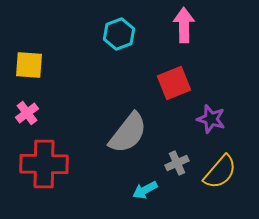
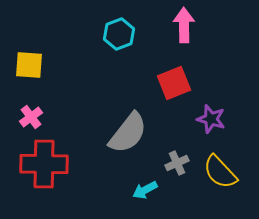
pink cross: moved 4 px right, 4 px down
yellow semicircle: rotated 96 degrees clockwise
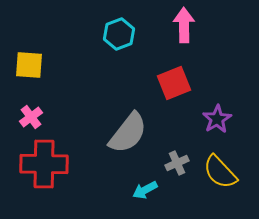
purple star: moved 6 px right; rotated 24 degrees clockwise
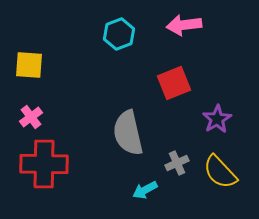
pink arrow: rotated 96 degrees counterclockwise
gray semicircle: rotated 129 degrees clockwise
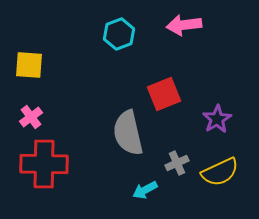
red square: moved 10 px left, 11 px down
yellow semicircle: rotated 72 degrees counterclockwise
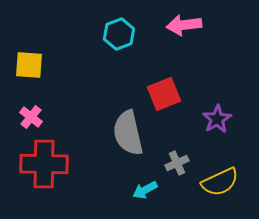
pink cross: rotated 15 degrees counterclockwise
yellow semicircle: moved 10 px down
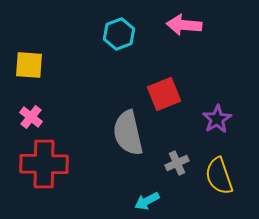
pink arrow: rotated 12 degrees clockwise
yellow semicircle: moved 1 px left, 6 px up; rotated 96 degrees clockwise
cyan arrow: moved 2 px right, 11 px down
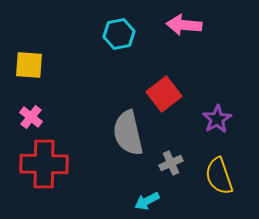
cyan hexagon: rotated 8 degrees clockwise
red square: rotated 16 degrees counterclockwise
gray cross: moved 6 px left
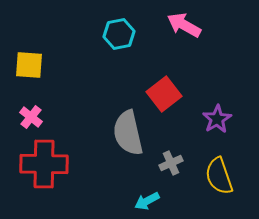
pink arrow: rotated 24 degrees clockwise
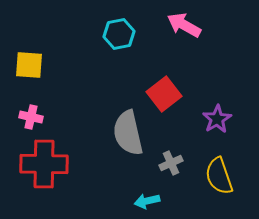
pink cross: rotated 25 degrees counterclockwise
cyan arrow: rotated 15 degrees clockwise
